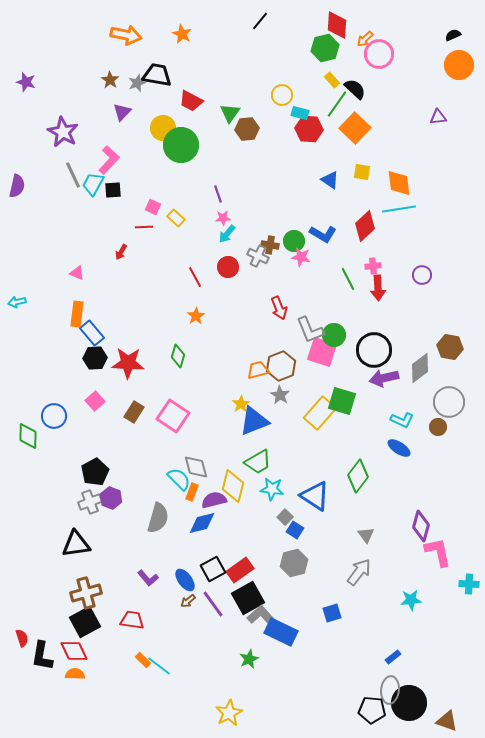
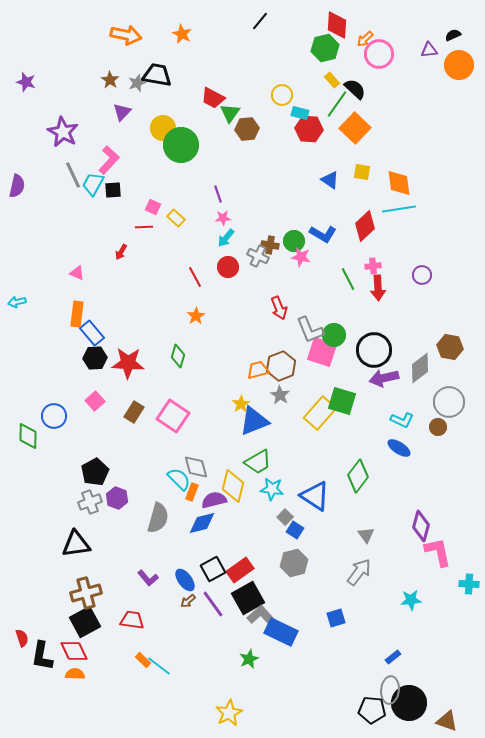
red trapezoid at (191, 101): moved 22 px right, 3 px up
purple triangle at (438, 117): moved 9 px left, 67 px up
cyan arrow at (227, 234): moved 1 px left, 4 px down
purple hexagon at (111, 498): moved 6 px right
blue square at (332, 613): moved 4 px right, 5 px down
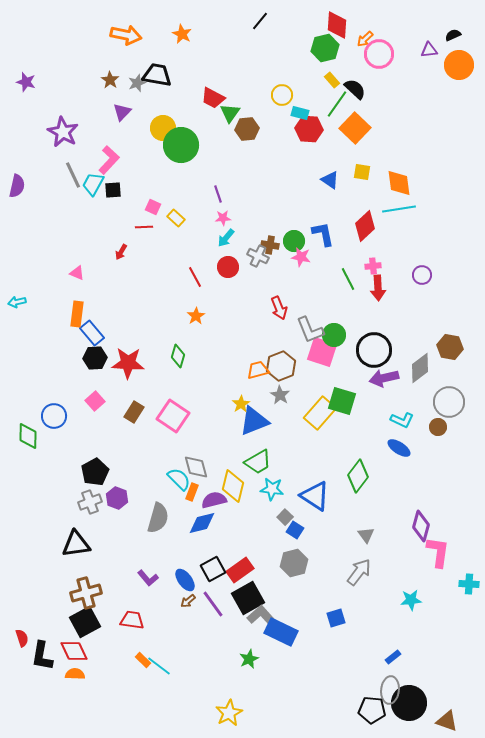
blue L-shape at (323, 234): rotated 132 degrees counterclockwise
pink L-shape at (438, 552): rotated 20 degrees clockwise
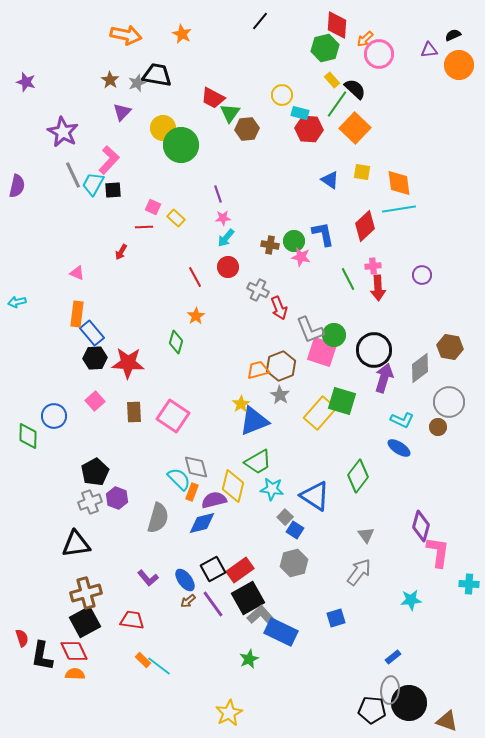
gray cross at (258, 256): moved 34 px down
green diamond at (178, 356): moved 2 px left, 14 px up
purple arrow at (384, 378): rotated 120 degrees clockwise
brown rectangle at (134, 412): rotated 35 degrees counterclockwise
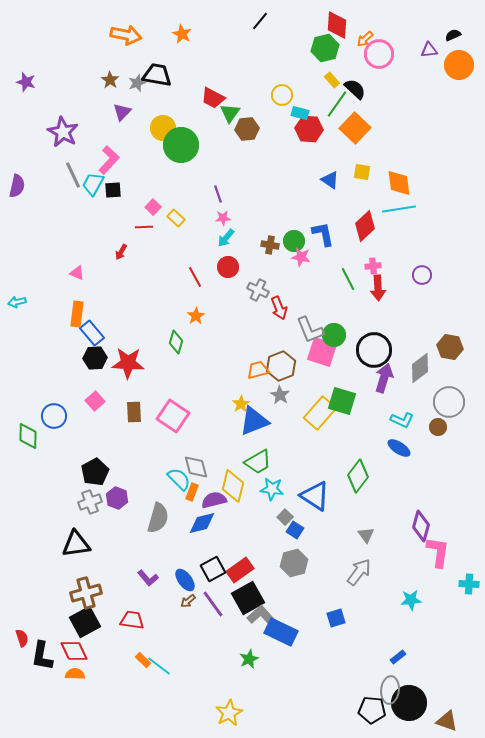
pink square at (153, 207): rotated 21 degrees clockwise
blue rectangle at (393, 657): moved 5 px right
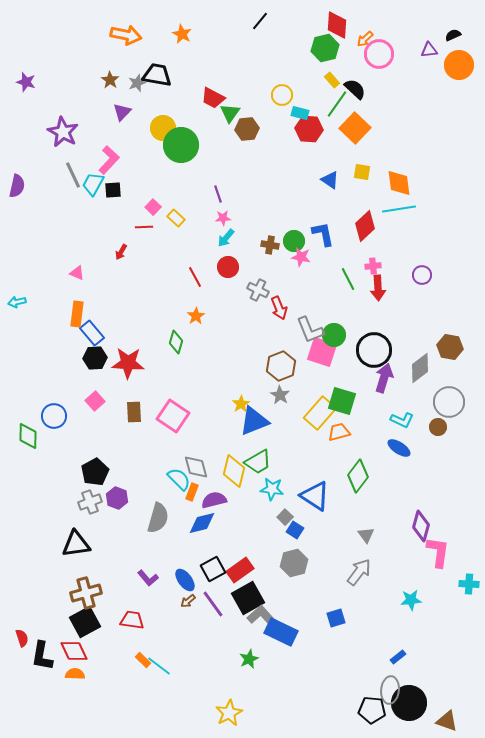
orange trapezoid at (258, 370): moved 81 px right, 62 px down
yellow diamond at (233, 486): moved 1 px right, 15 px up
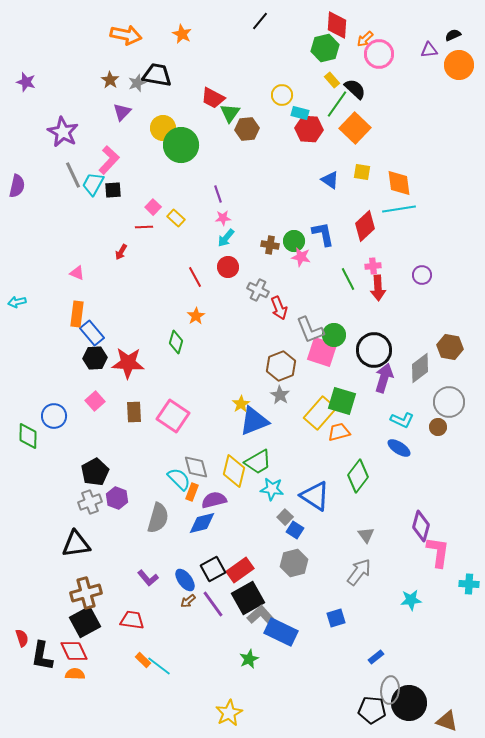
blue rectangle at (398, 657): moved 22 px left
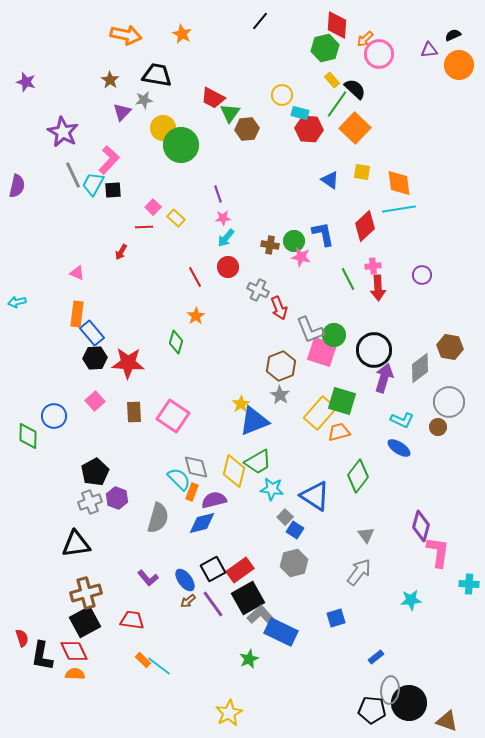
gray star at (137, 83): moved 7 px right, 17 px down; rotated 12 degrees clockwise
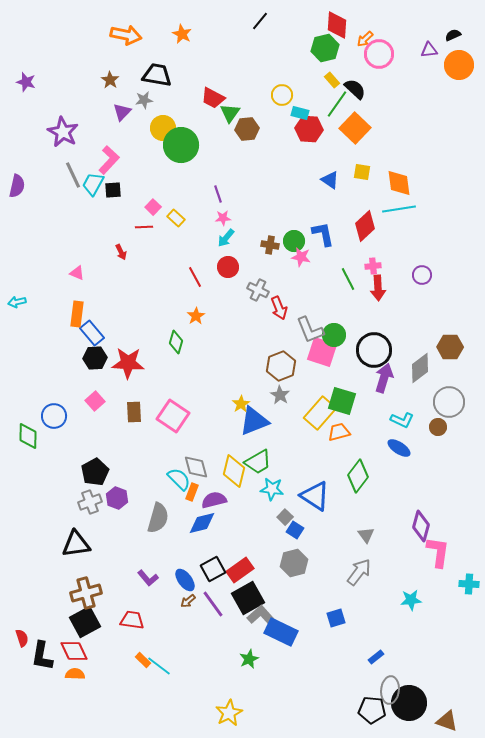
red arrow at (121, 252): rotated 56 degrees counterclockwise
brown hexagon at (450, 347): rotated 10 degrees counterclockwise
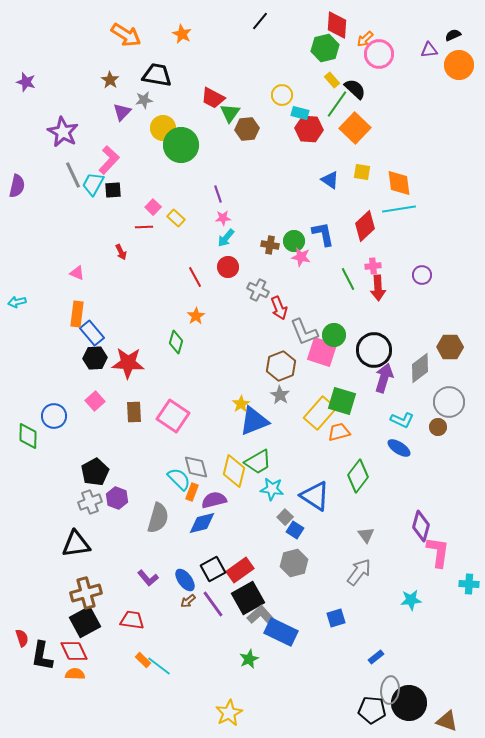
orange arrow at (126, 35): rotated 20 degrees clockwise
gray L-shape at (310, 330): moved 6 px left, 2 px down
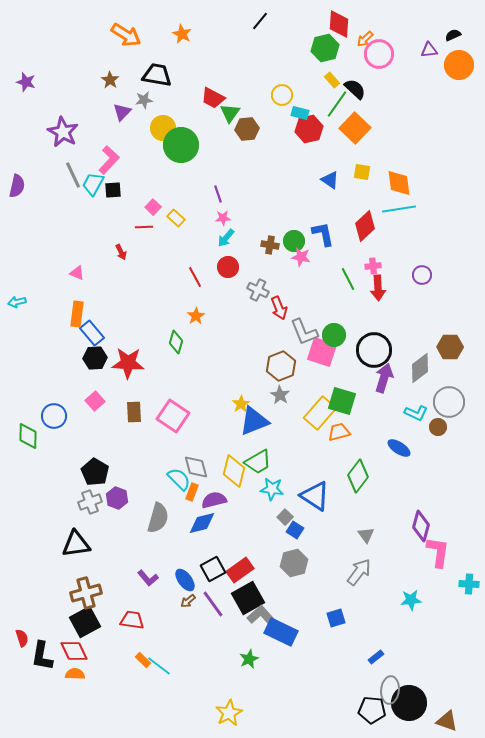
red diamond at (337, 25): moved 2 px right, 1 px up
red hexagon at (309, 129): rotated 16 degrees counterclockwise
cyan L-shape at (402, 420): moved 14 px right, 7 px up
black pentagon at (95, 472): rotated 12 degrees counterclockwise
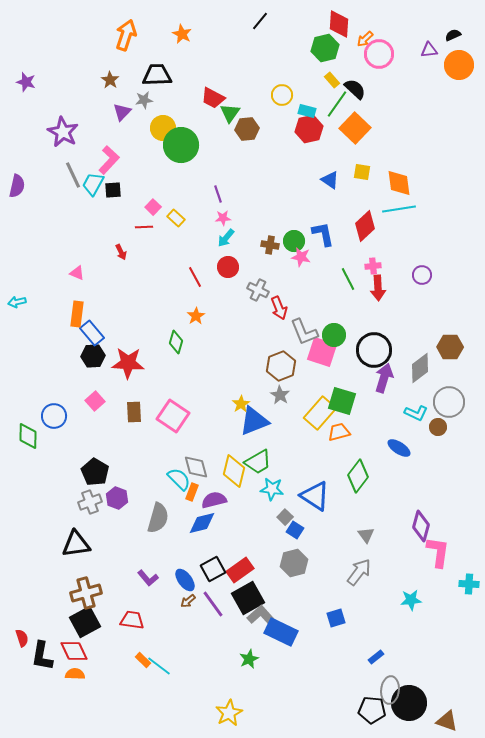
orange arrow at (126, 35): rotated 104 degrees counterclockwise
black trapezoid at (157, 75): rotated 12 degrees counterclockwise
cyan rectangle at (300, 113): moved 7 px right, 2 px up
black hexagon at (95, 358): moved 2 px left, 2 px up
